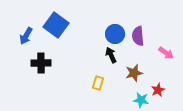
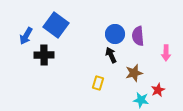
pink arrow: rotated 56 degrees clockwise
black cross: moved 3 px right, 8 px up
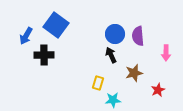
cyan star: moved 28 px left; rotated 14 degrees counterclockwise
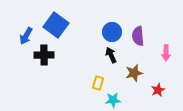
blue circle: moved 3 px left, 2 px up
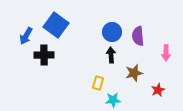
black arrow: rotated 21 degrees clockwise
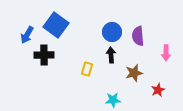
blue arrow: moved 1 px right, 1 px up
yellow rectangle: moved 11 px left, 14 px up
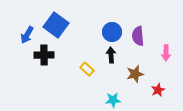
yellow rectangle: rotated 64 degrees counterclockwise
brown star: moved 1 px right, 1 px down
